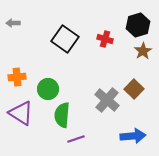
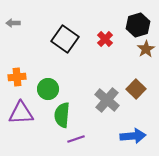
red cross: rotated 28 degrees clockwise
brown star: moved 3 px right, 2 px up
brown square: moved 2 px right
purple triangle: rotated 36 degrees counterclockwise
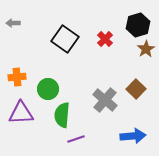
gray cross: moved 2 px left
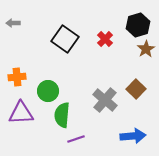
green circle: moved 2 px down
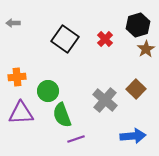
green semicircle: rotated 25 degrees counterclockwise
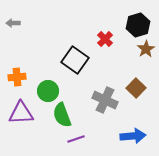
black square: moved 10 px right, 21 px down
brown square: moved 1 px up
gray cross: rotated 15 degrees counterclockwise
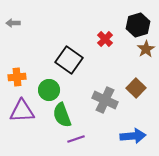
black square: moved 6 px left
green circle: moved 1 px right, 1 px up
purple triangle: moved 1 px right, 2 px up
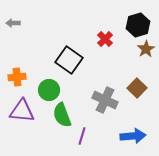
brown square: moved 1 px right
purple triangle: rotated 8 degrees clockwise
purple line: moved 6 px right, 3 px up; rotated 54 degrees counterclockwise
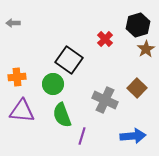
green circle: moved 4 px right, 6 px up
